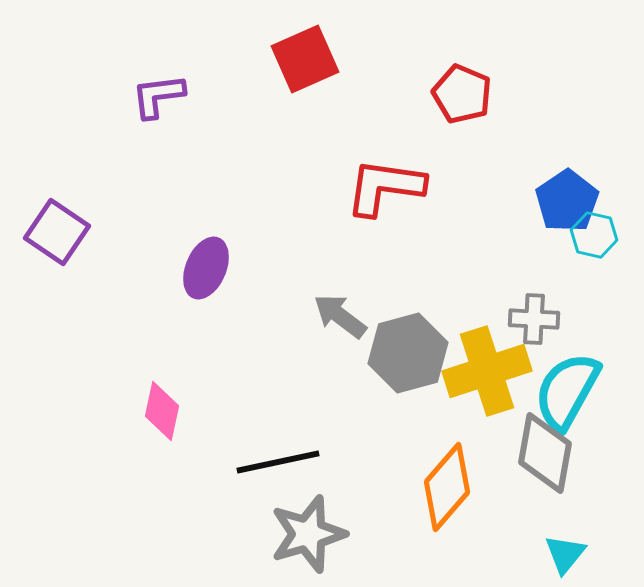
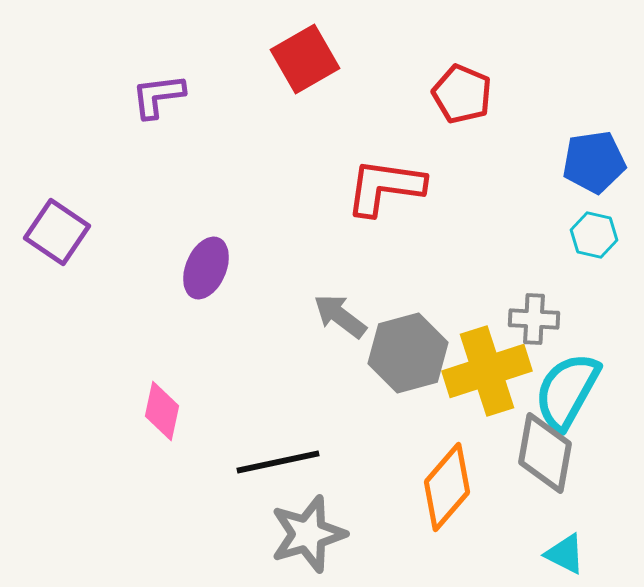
red square: rotated 6 degrees counterclockwise
blue pentagon: moved 27 px right, 39 px up; rotated 26 degrees clockwise
cyan triangle: rotated 42 degrees counterclockwise
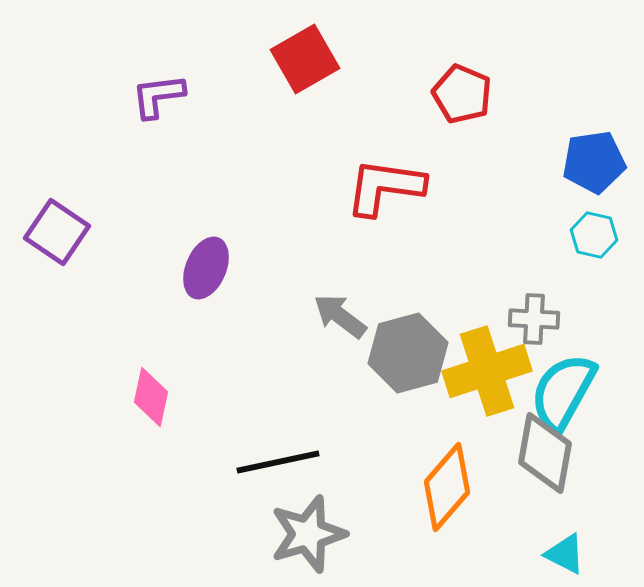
cyan semicircle: moved 4 px left, 1 px down
pink diamond: moved 11 px left, 14 px up
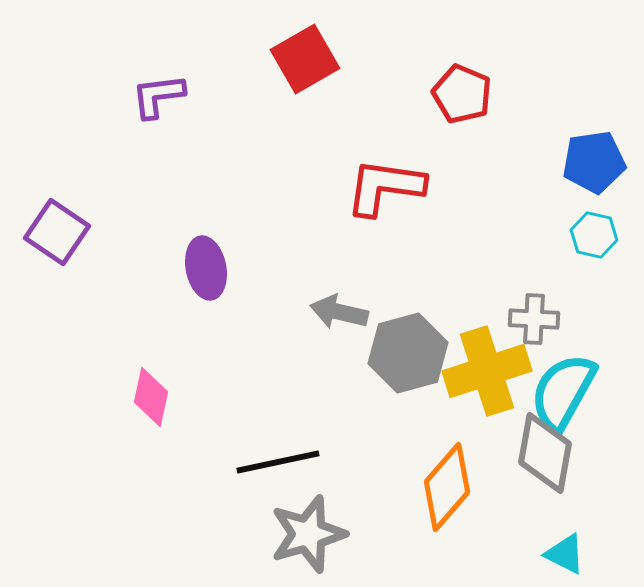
purple ellipse: rotated 34 degrees counterclockwise
gray arrow: moved 1 px left, 4 px up; rotated 24 degrees counterclockwise
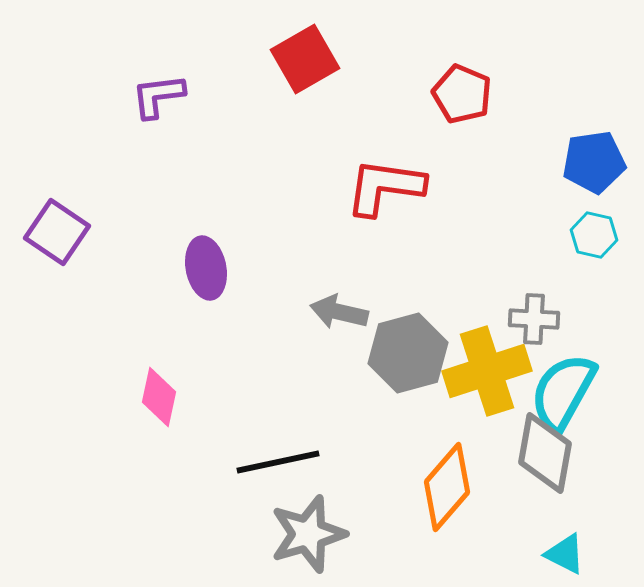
pink diamond: moved 8 px right
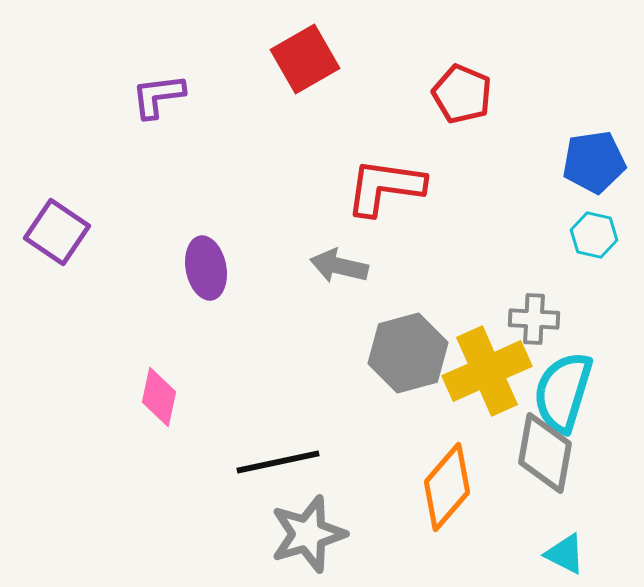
gray arrow: moved 46 px up
yellow cross: rotated 6 degrees counterclockwise
cyan semicircle: rotated 12 degrees counterclockwise
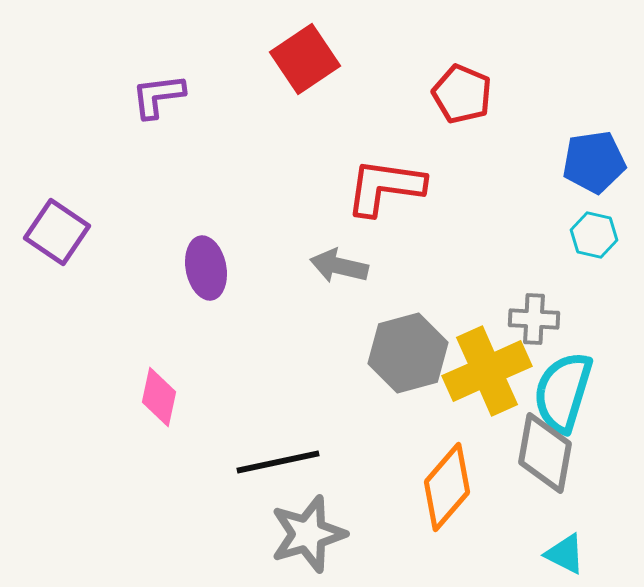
red square: rotated 4 degrees counterclockwise
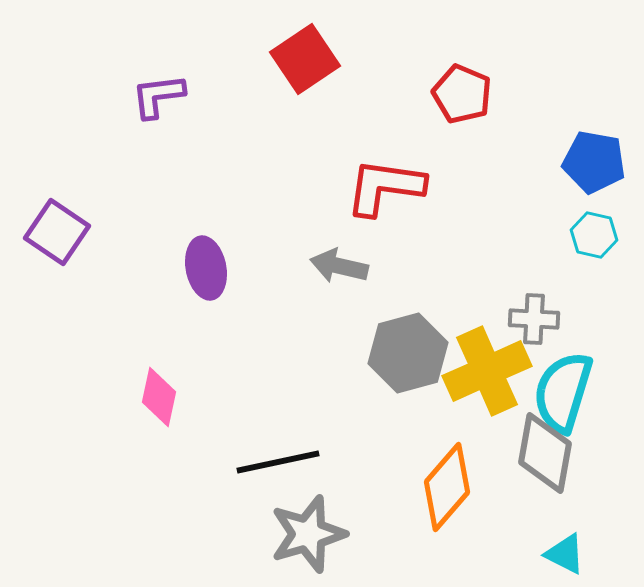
blue pentagon: rotated 18 degrees clockwise
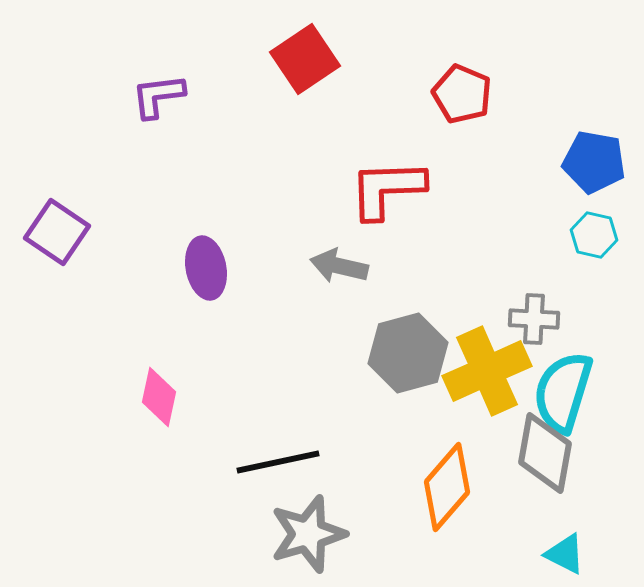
red L-shape: moved 2 px right, 2 px down; rotated 10 degrees counterclockwise
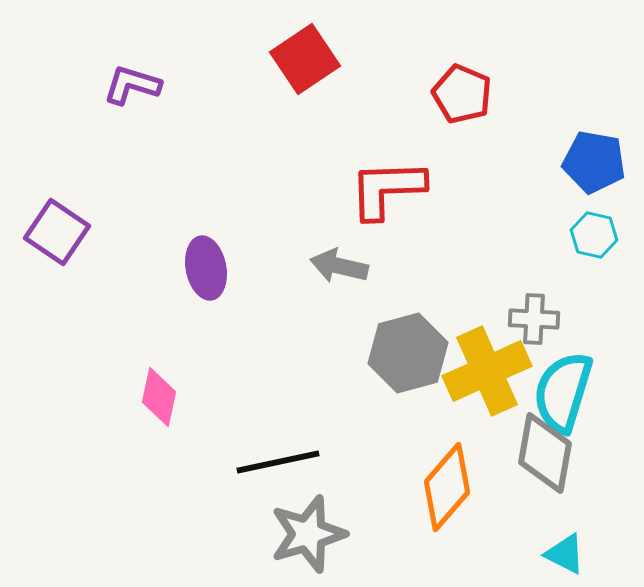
purple L-shape: moved 26 px left, 11 px up; rotated 24 degrees clockwise
